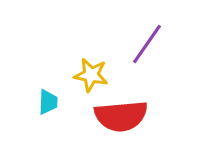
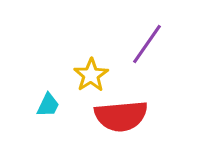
yellow star: rotated 28 degrees clockwise
cyan trapezoid: moved 3 px down; rotated 24 degrees clockwise
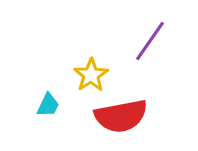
purple line: moved 3 px right, 3 px up
red semicircle: rotated 6 degrees counterclockwise
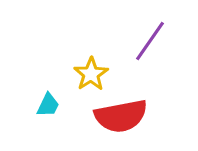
yellow star: moved 1 px up
